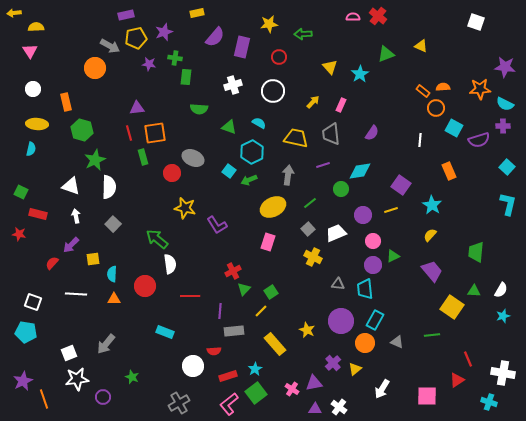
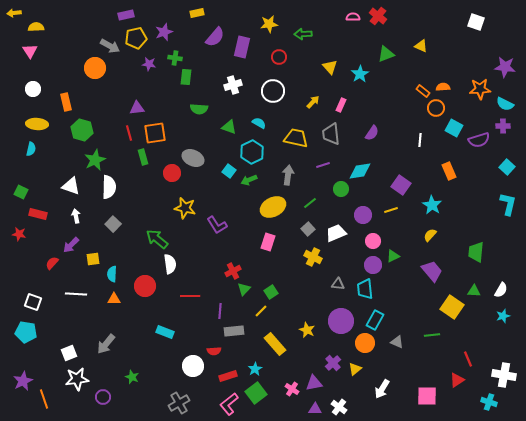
white cross at (503, 373): moved 1 px right, 2 px down
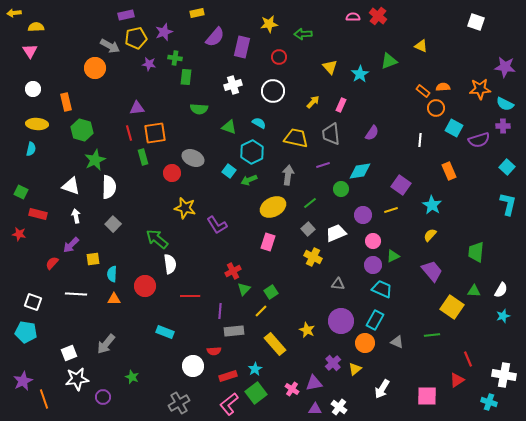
green triangle at (386, 54): moved 3 px right, 7 px down
cyan trapezoid at (365, 289): moved 17 px right; rotated 120 degrees clockwise
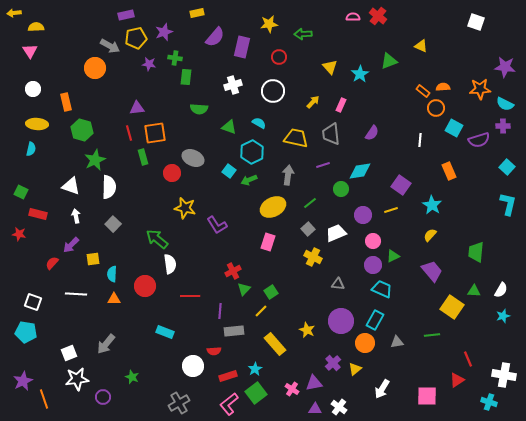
gray triangle at (397, 342): rotated 32 degrees counterclockwise
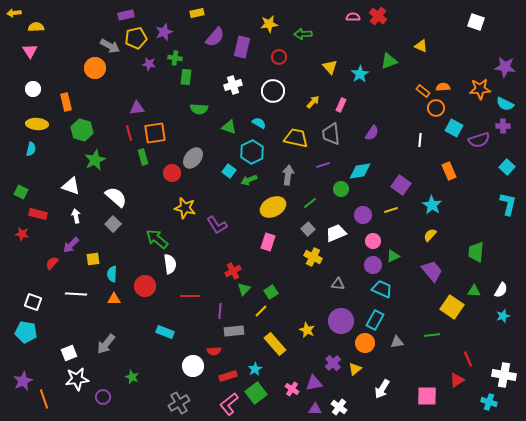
gray ellipse at (193, 158): rotated 75 degrees counterclockwise
white semicircle at (109, 187): moved 7 px right, 10 px down; rotated 50 degrees counterclockwise
red star at (19, 234): moved 3 px right
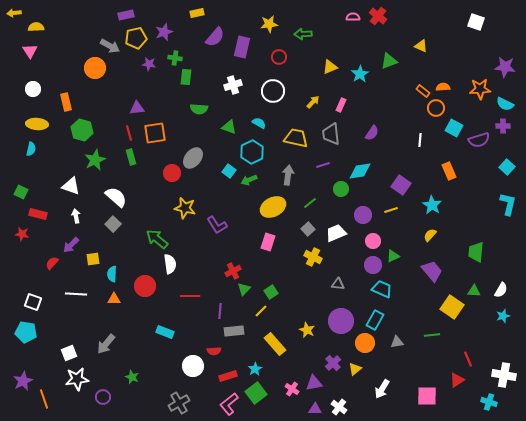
yellow triangle at (330, 67): rotated 49 degrees clockwise
green rectangle at (143, 157): moved 12 px left
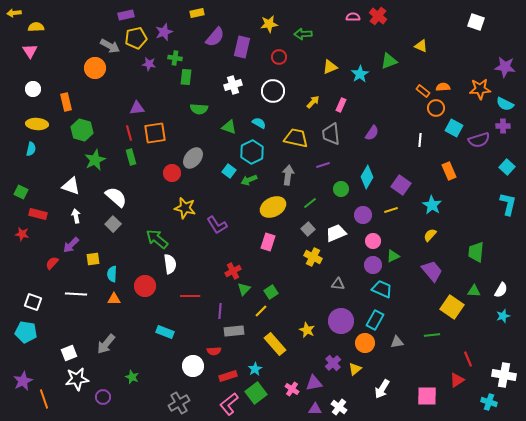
cyan diamond at (360, 171): moved 7 px right, 6 px down; rotated 50 degrees counterclockwise
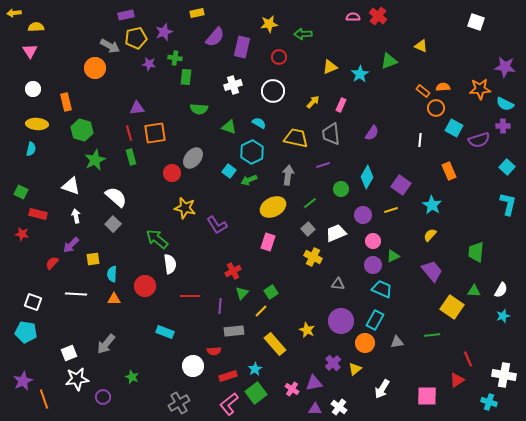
green triangle at (244, 289): moved 2 px left, 4 px down
purple line at (220, 311): moved 5 px up
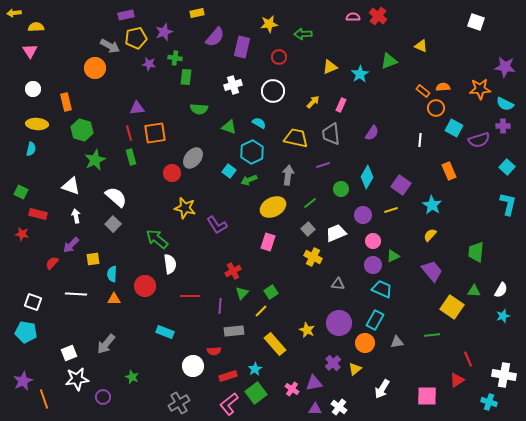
purple circle at (341, 321): moved 2 px left, 2 px down
